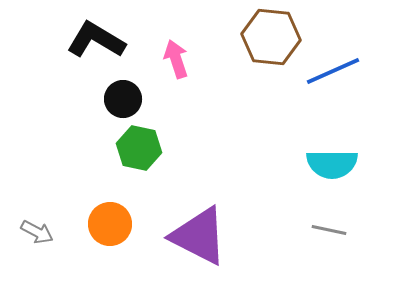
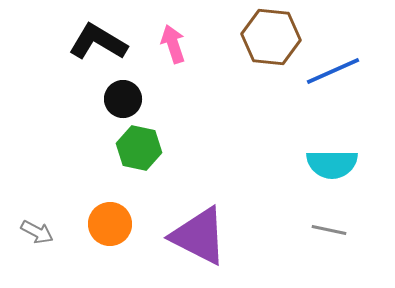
black L-shape: moved 2 px right, 2 px down
pink arrow: moved 3 px left, 15 px up
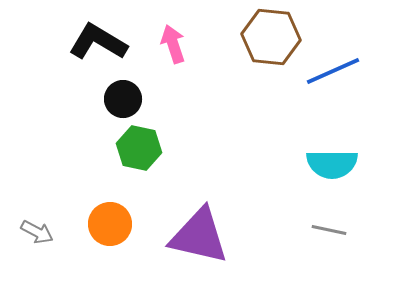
purple triangle: rotated 14 degrees counterclockwise
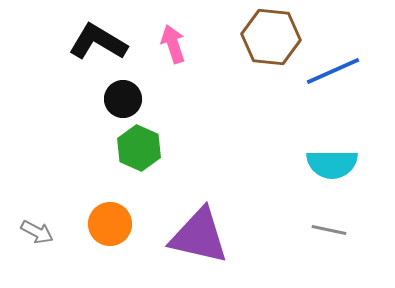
green hexagon: rotated 12 degrees clockwise
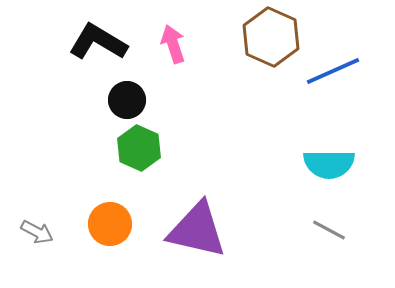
brown hexagon: rotated 18 degrees clockwise
black circle: moved 4 px right, 1 px down
cyan semicircle: moved 3 px left
gray line: rotated 16 degrees clockwise
purple triangle: moved 2 px left, 6 px up
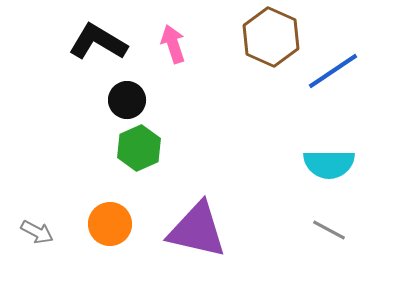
blue line: rotated 10 degrees counterclockwise
green hexagon: rotated 12 degrees clockwise
